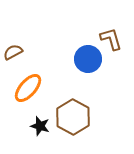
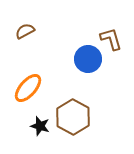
brown semicircle: moved 12 px right, 21 px up
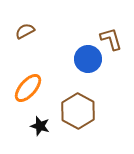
brown hexagon: moved 5 px right, 6 px up
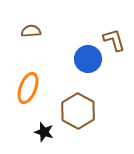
brown semicircle: moved 6 px right; rotated 24 degrees clockwise
brown L-shape: moved 3 px right, 1 px down
orange ellipse: rotated 20 degrees counterclockwise
black star: moved 4 px right, 6 px down
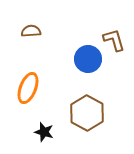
brown hexagon: moved 9 px right, 2 px down
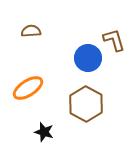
blue circle: moved 1 px up
orange ellipse: rotated 36 degrees clockwise
brown hexagon: moved 1 px left, 9 px up
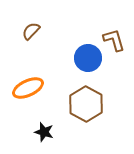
brown semicircle: rotated 42 degrees counterclockwise
orange ellipse: rotated 8 degrees clockwise
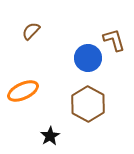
orange ellipse: moved 5 px left, 3 px down
brown hexagon: moved 2 px right
black star: moved 6 px right, 4 px down; rotated 24 degrees clockwise
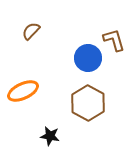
brown hexagon: moved 1 px up
black star: rotated 30 degrees counterclockwise
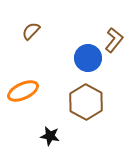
brown L-shape: rotated 55 degrees clockwise
brown hexagon: moved 2 px left, 1 px up
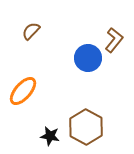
orange ellipse: rotated 24 degrees counterclockwise
brown hexagon: moved 25 px down
